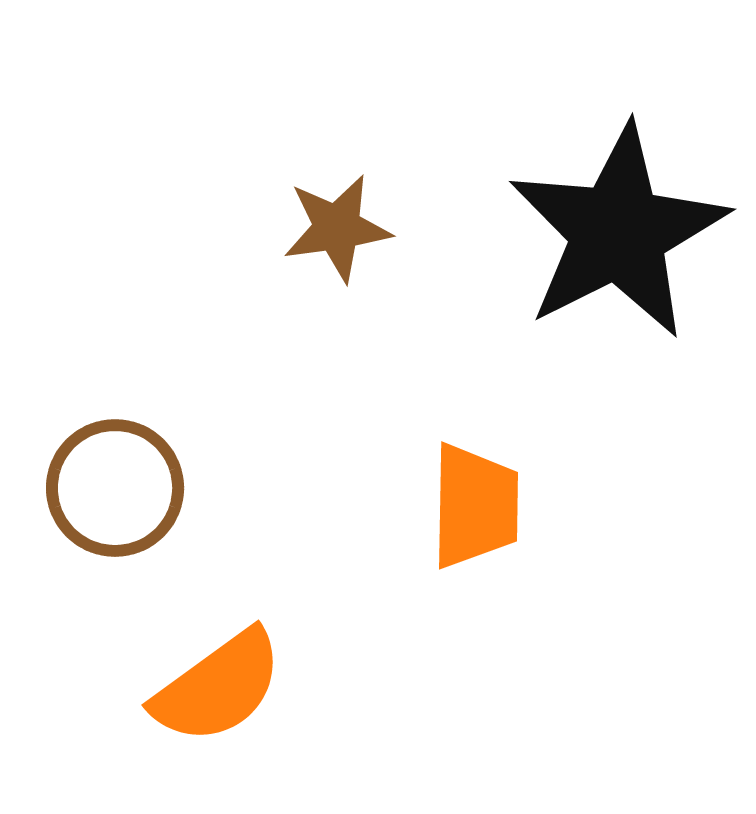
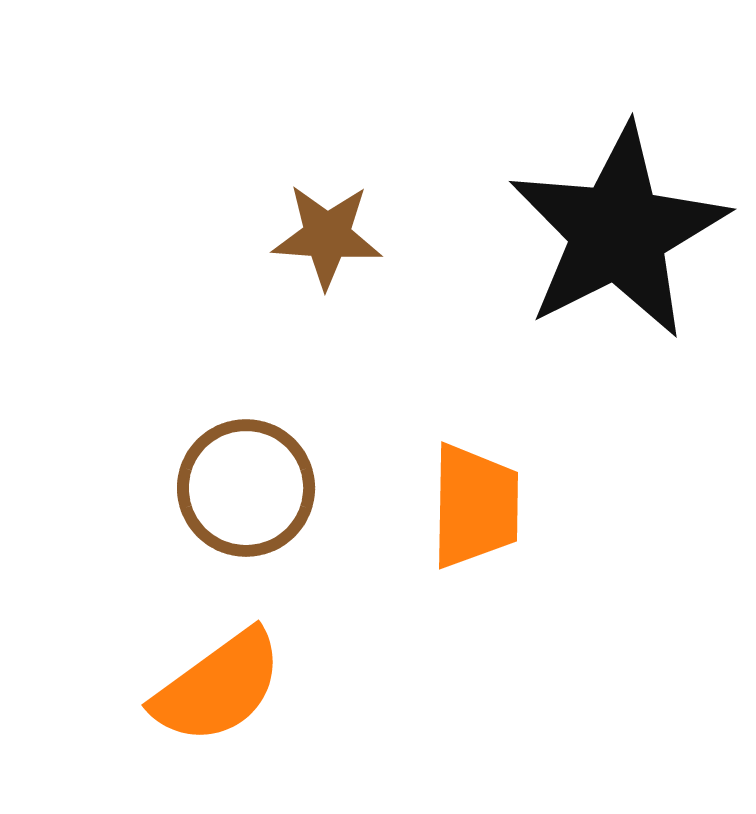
brown star: moved 10 px left, 8 px down; rotated 12 degrees clockwise
brown circle: moved 131 px right
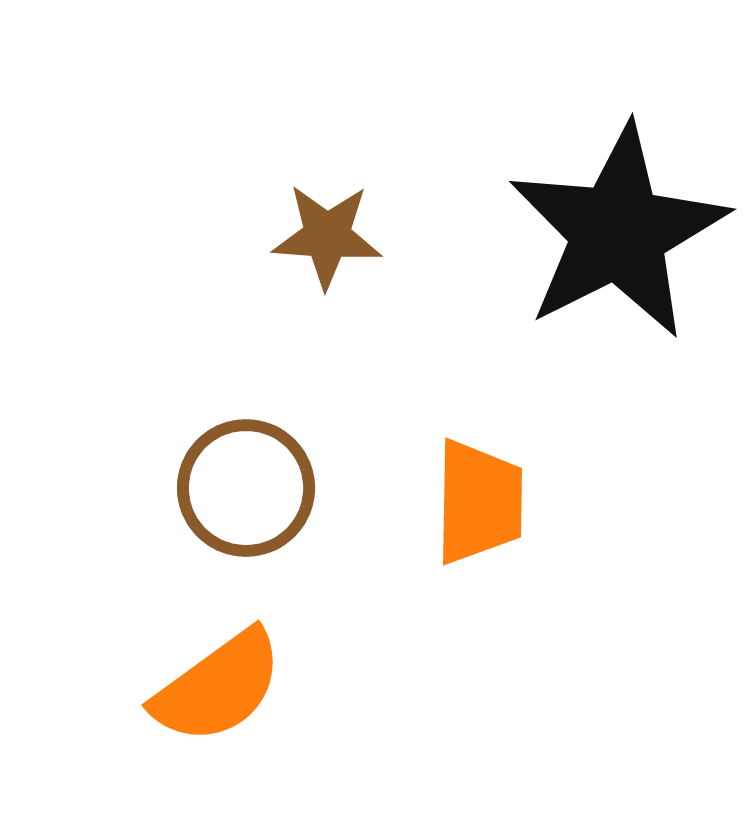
orange trapezoid: moved 4 px right, 4 px up
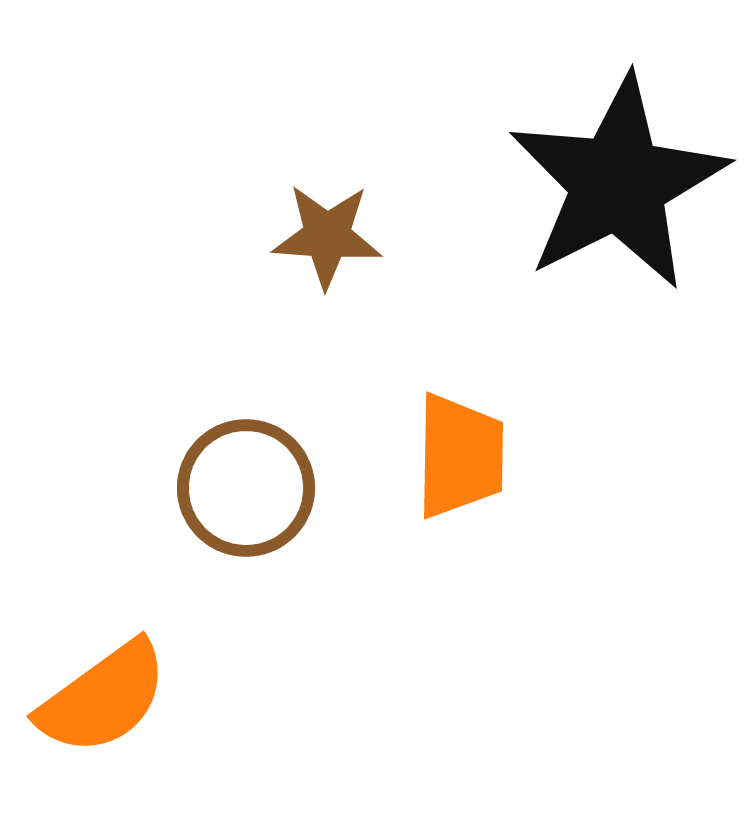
black star: moved 49 px up
orange trapezoid: moved 19 px left, 46 px up
orange semicircle: moved 115 px left, 11 px down
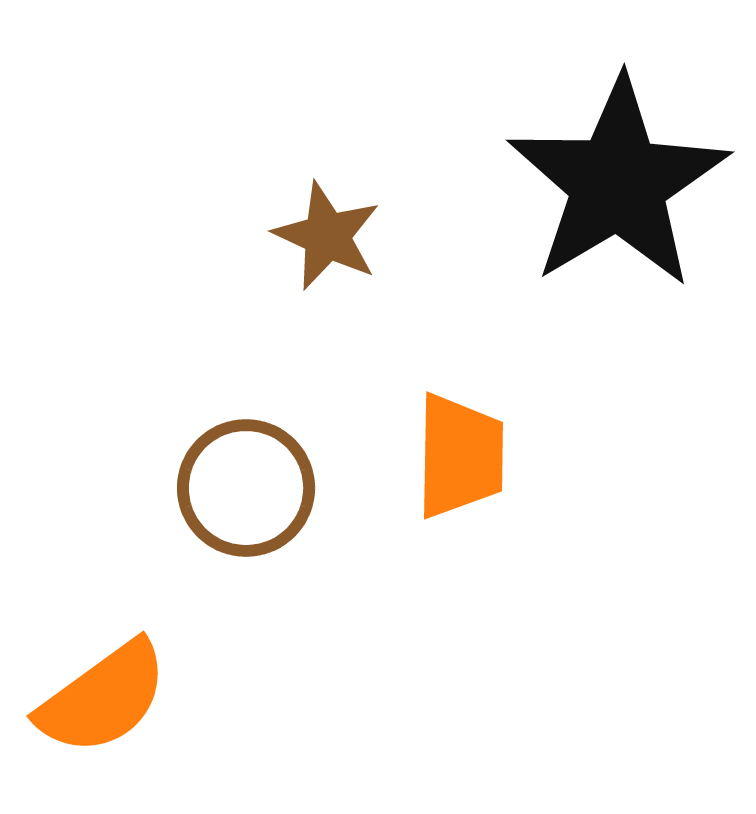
black star: rotated 4 degrees counterclockwise
brown star: rotated 21 degrees clockwise
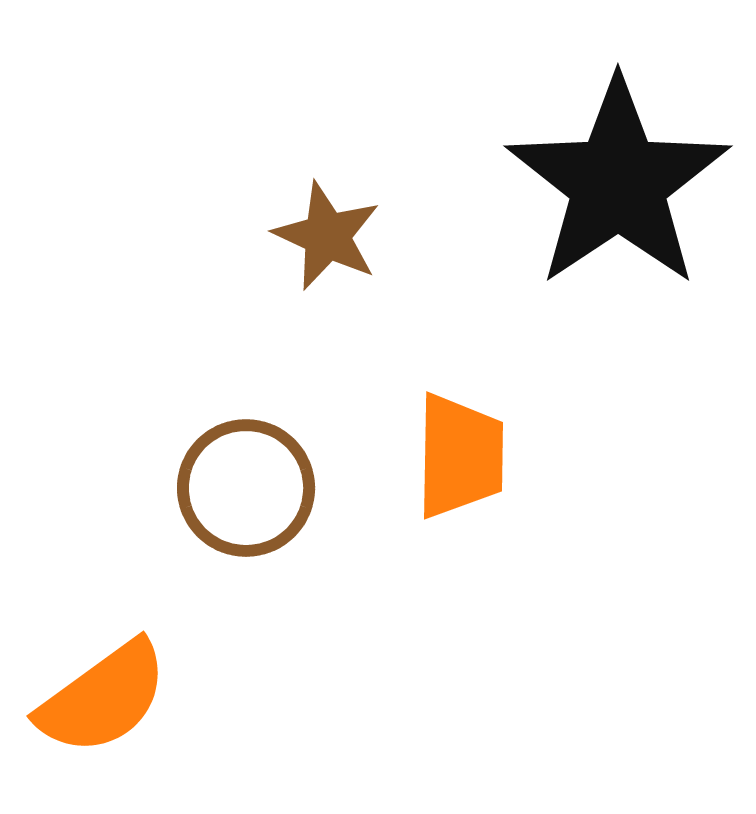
black star: rotated 3 degrees counterclockwise
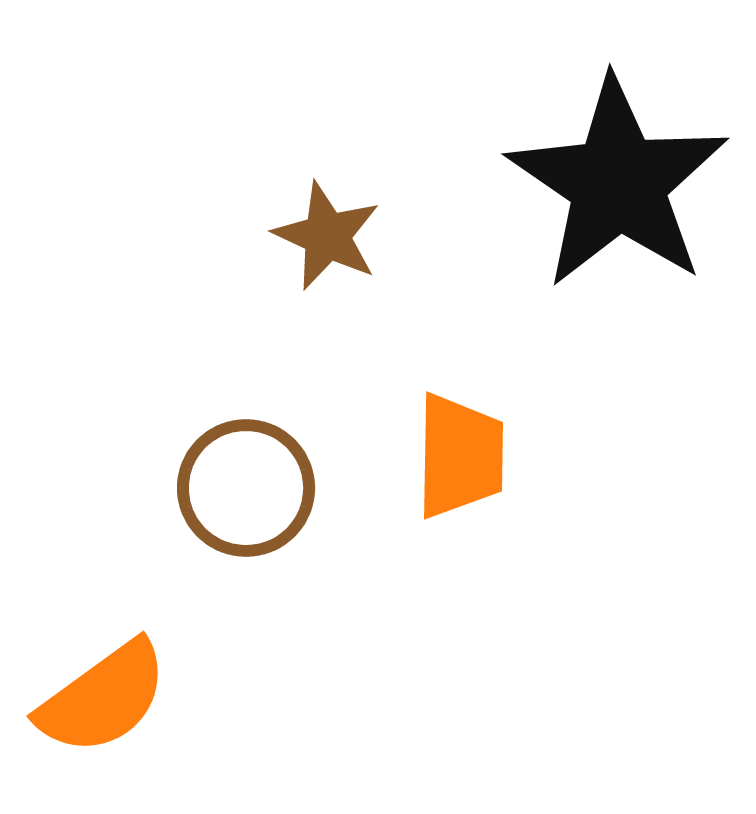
black star: rotated 4 degrees counterclockwise
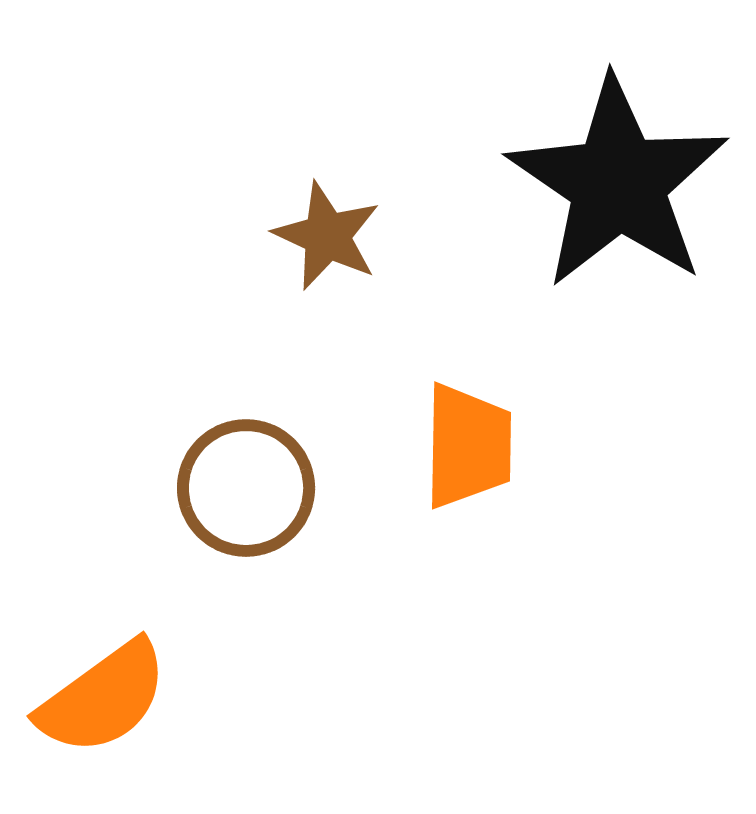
orange trapezoid: moved 8 px right, 10 px up
